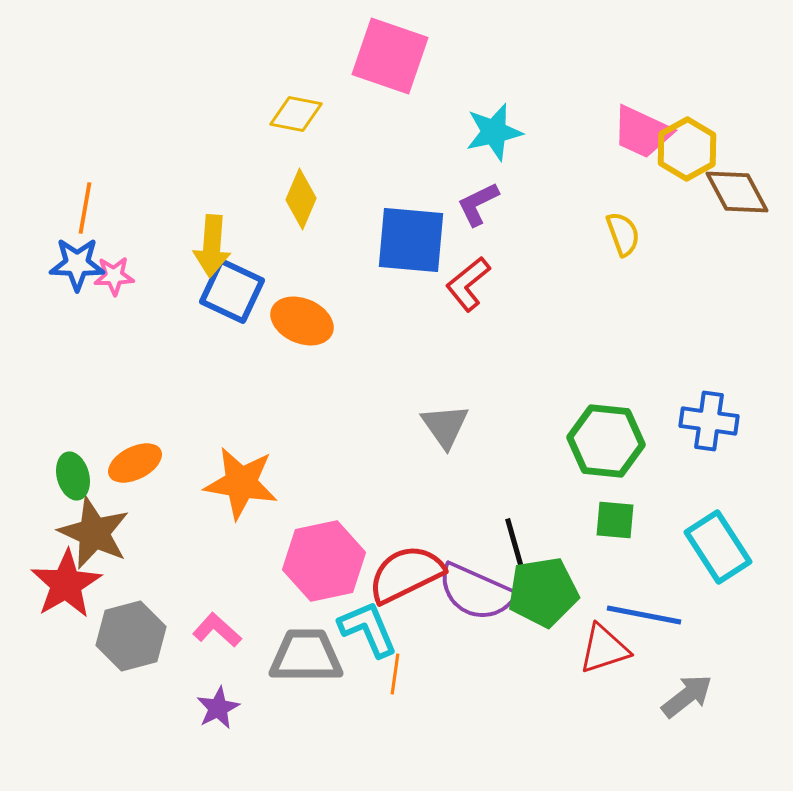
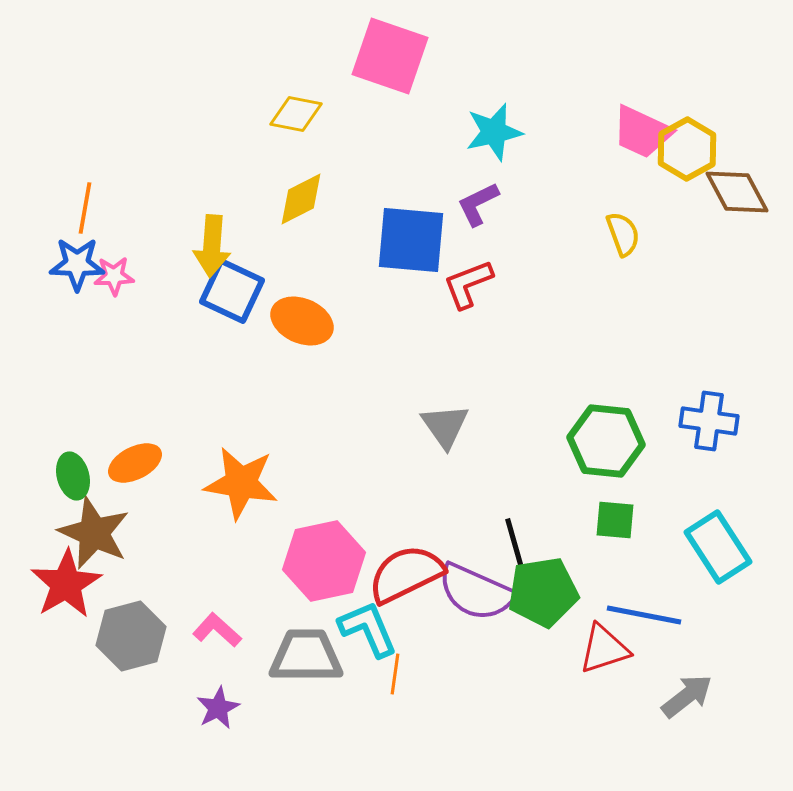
yellow diamond at (301, 199): rotated 40 degrees clockwise
red L-shape at (468, 284): rotated 18 degrees clockwise
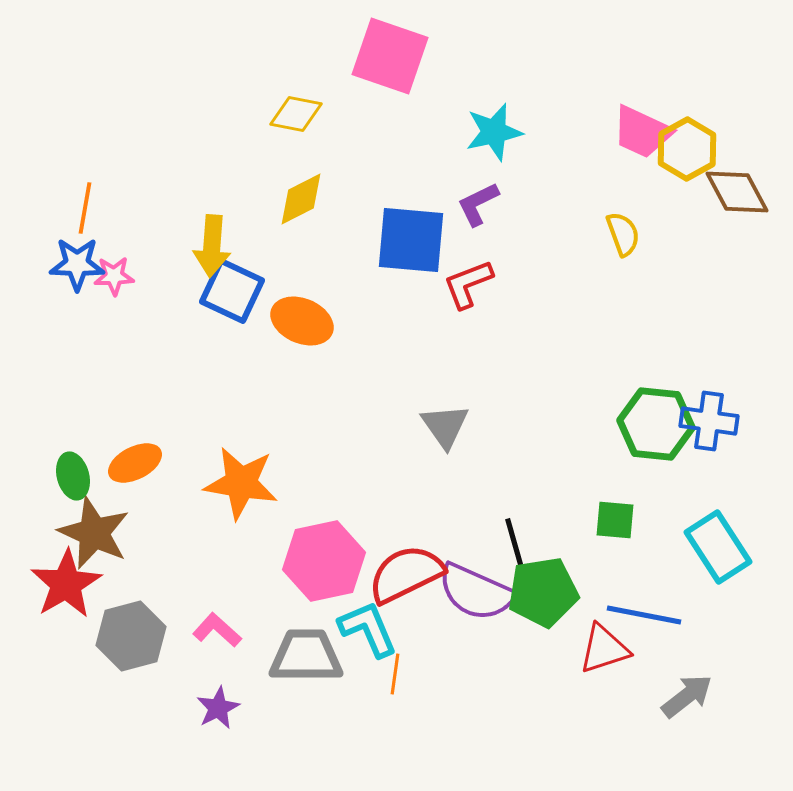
green hexagon at (606, 441): moved 50 px right, 17 px up
